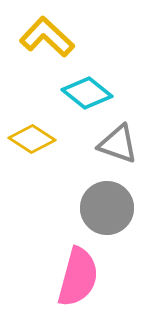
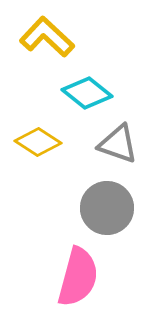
yellow diamond: moved 6 px right, 3 px down
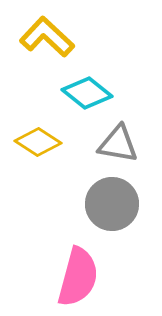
gray triangle: rotated 9 degrees counterclockwise
gray circle: moved 5 px right, 4 px up
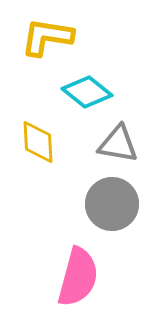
yellow L-shape: rotated 34 degrees counterclockwise
cyan diamond: moved 1 px up
yellow diamond: rotated 54 degrees clockwise
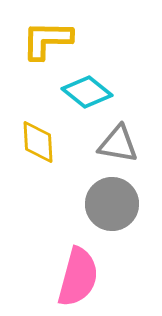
yellow L-shape: moved 3 px down; rotated 8 degrees counterclockwise
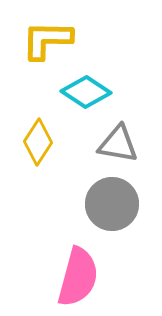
cyan diamond: moved 1 px left; rotated 6 degrees counterclockwise
yellow diamond: rotated 36 degrees clockwise
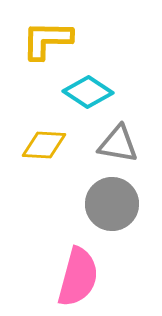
cyan diamond: moved 2 px right
yellow diamond: moved 6 px right, 3 px down; rotated 60 degrees clockwise
